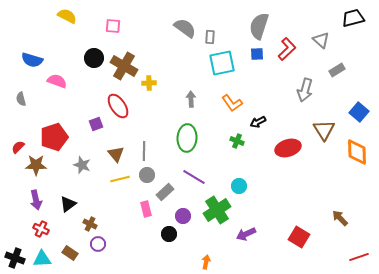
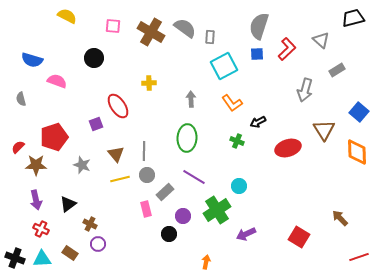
cyan square at (222, 63): moved 2 px right, 3 px down; rotated 16 degrees counterclockwise
brown cross at (124, 66): moved 27 px right, 34 px up
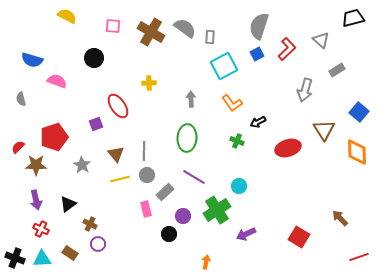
blue square at (257, 54): rotated 24 degrees counterclockwise
gray star at (82, 165): rotated 12 degrees clockwise
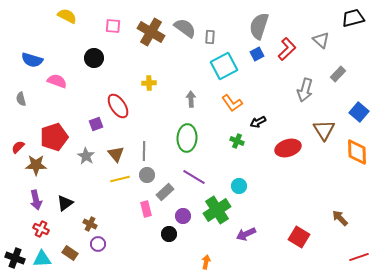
gray rectangle at (337, 70): moved 1 px right, 4 px down; rotated 14 degrees counterclockwise
gray star at (82, 165): moved 4 px right, 9 px up
black triangle at (68, 204): moved 3 px left, 1 px up
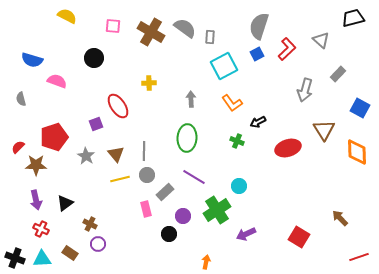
blue square at (359, 112): moved 1 px right, 4 px up; rotated 12 degrees counterclockwise
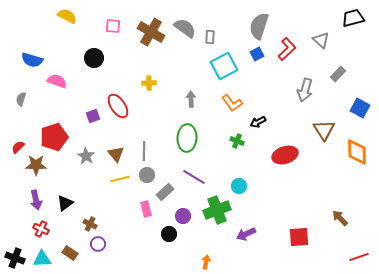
gray semicircle at (21, 99): rotated 32 degrees clockwise
purple square at (96, 124): moved 3 px left, 8 px up
red ellipse at (288, 148): moved 3 px left, 7 px down
green cross at (217, 210): rotated 12 degrees clockwise
red square at (299, 237): rotated 35 degrees counterclockwise
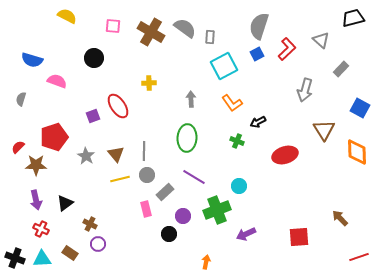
gray rectangle at (338, 74): moved 3 px right, 5 px up
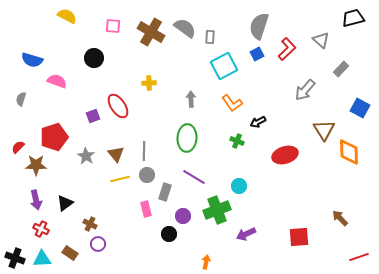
gray arrow at (305, 90): rotated 25 degrees clockwise
orange diamond at (357, 152): moved 8 px left
gray rectangle at (165, 192): rotated 30 degrees counterclockwise
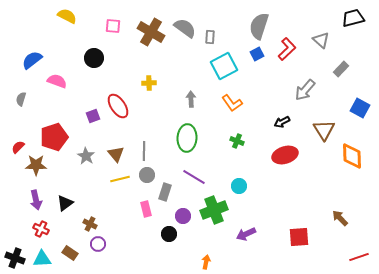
blue semicircle at (32, 60): rotated 125 degrees clockwise
black arrow at (258, 122): moved 24 px right
orange diamond at (349, 152): moved 3 px right, 4 px down
green cross at (217, 210): moved 3 px left
